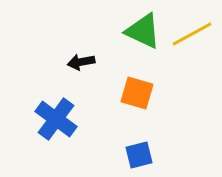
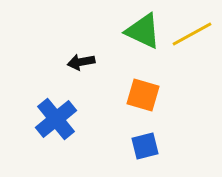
orange square: moved 6 px right, 2 px down
blue cross: rotated 15 degrees clockwise
blue square: moved 6 px right, 9 px up
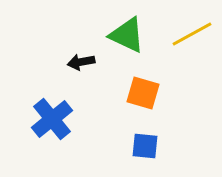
green triangle: moved 16 px left, 4 px down
orange square: moved 2 px up
blue cross: moved 4 px left
blue square: rotated 20 degrees clockwise
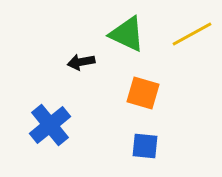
green triangle: moved 1 px up
blue cross: moved 2 px left, 6 px down
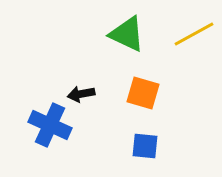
yellow line: moved 2 px right
black arrow: moved 32 px down
blue cross: rotated 27 degrees counterclockwise
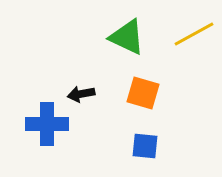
green triangle: moved 3 px down
blue cross: moved 3 px left, 1 px up; rotated 24 degrees counterclockwise
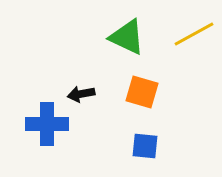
orange square: moved 1 px left, 1 px up
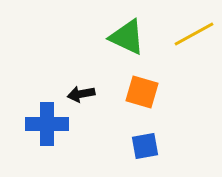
blue square: rotated 16 degrees counterclockwise
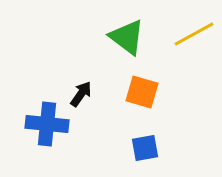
green triangle: rotated 12 degrees clockwise
black arrow: rotated 136 degrees clockwise
blue cross: rotated 6 degrees clockwise
blue square: moved 2 px down
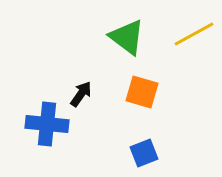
blue square: moved 1 px left, 5 px down; rotated 12 degrees counterclockwise
